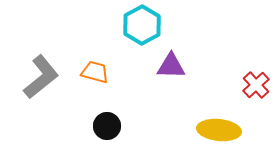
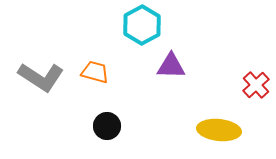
gray L-shape: rotated 72 degrees clockwise
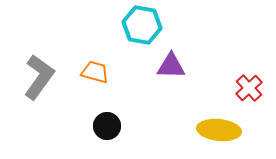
cyan hexagon: rotated 21 degrees counterclockwise
gray L-shape: moved 2 px left; rotated 87 degrees counterclockwise
red cross: moved 7 px left, 3 px down
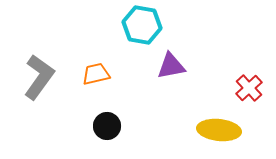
purple triangle: rotated 12 degrees counterclockwise
orange trapezoid: moved 1 px right, 2 px down; rotated 28 degrees counterclockwise
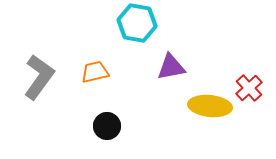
cyan hexagon: moved 5 px left, 2 px up
purple triangle: moved 1 px down
orange trapezoid: moved 1 px left, 2 px up
yellow ellipse: moved 9 px left, 24 px up
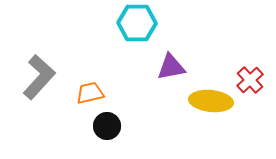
cyan hexagon: rotated 9 degrees counterclockwise
orange trapezoid: moved 5 px left, 21 px down
gray L-shape: rotated 6 degrees clockwise
red cross: moved 1 px right, 8 px up
yellow ellipse: moved 1 px right, 5 px up
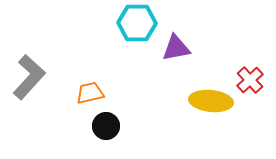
purple triangle: moved 5 px right, 19 px up
gray L-shape: moved 10 px left
black circle: moved 1 px left
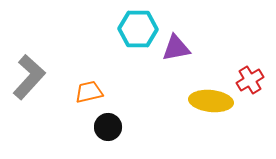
cyan hexagon: moved 1 px right, 6 px down
red cross: rotated 12 degrees clockwise
orange trapezoid: moved 1 px left, 1 px up
black circle: moved 2 px right, 1 px down
